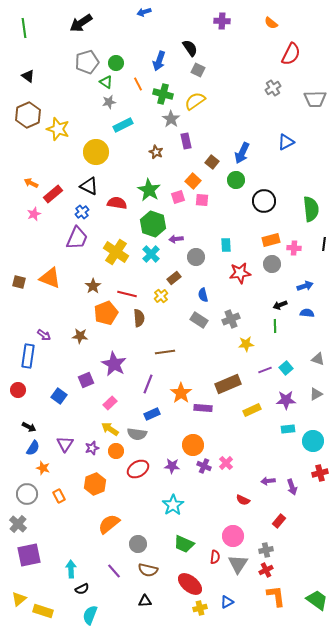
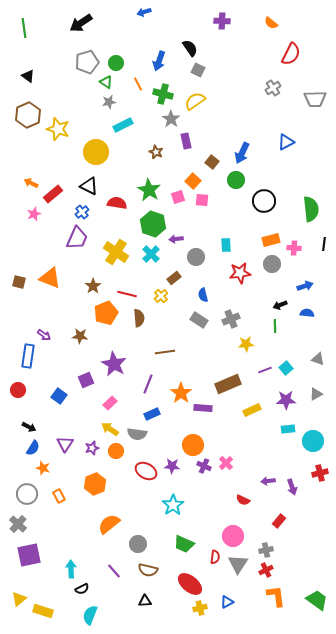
red ellipse at (138, 469): moved 8 px right, 2 px down; rotated 60 degrees clockwise
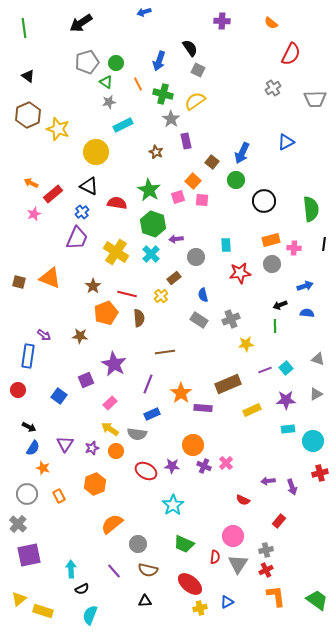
orange semicircle at (109, 524): moved 3 px right
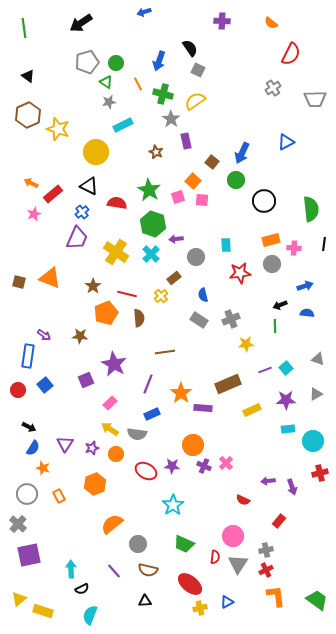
blue square at (59, 396): moved 14 px left, 11 px up; rotated 14 degrees clockwise
orange circle at (116, 451): moved 3 px down
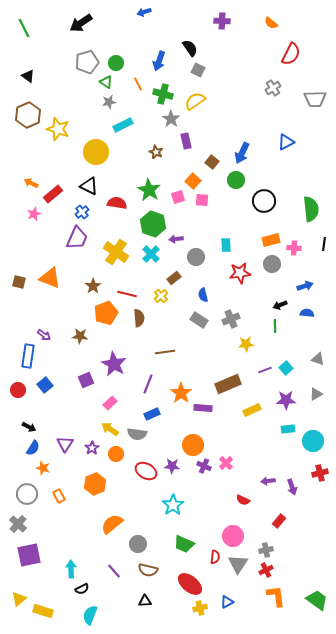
green line at (24, 28): rotated 18 degrees counterclockwise
purple star at (92, 448): rotated 16 degrees counterclockwise
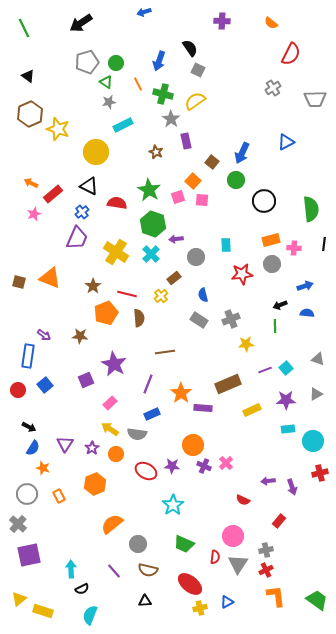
brown hexagon at (28, 115): moved 2 px right, 1 px up
red star at (240, 273): moved 2 px right, 1 px down
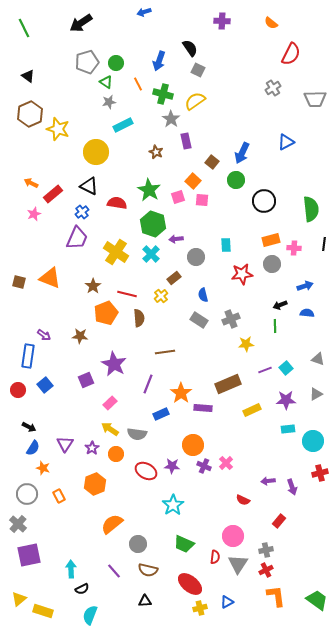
blue rectangle at (152, 414): moved 9 px right
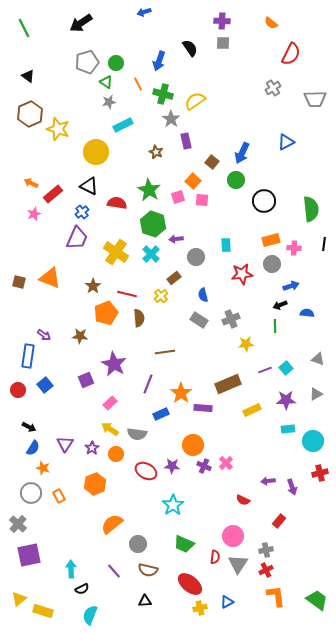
gray square at (198, 70): moved 25 px right, 27 px up; rotated 24 degrees counterclockwise
blue arrow at (305, 286): moved 14 px left
gray circle at (27, 494): moved 4 px right, 1 px up
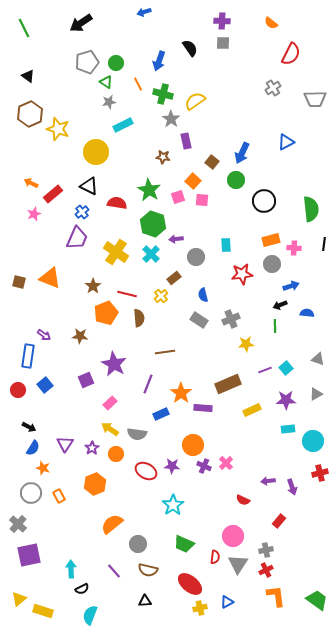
brown star at (156, 152): moved 7 px right, 5 px down; rotated 16 degrees counterclockwise
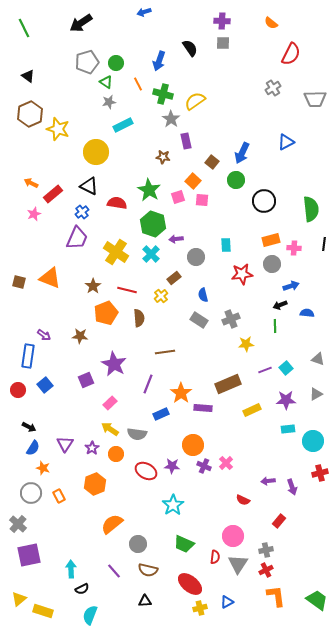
red line at (127, 294): moved 4 px up
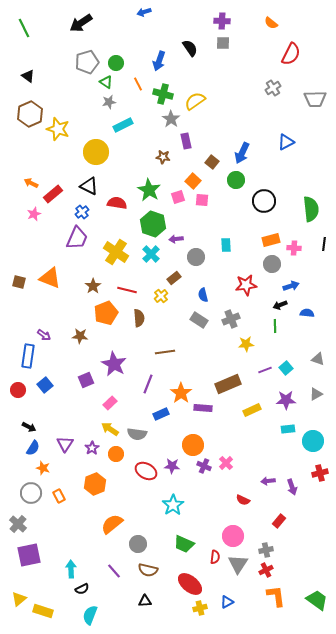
red star at (242, 274): moved 4 px right, 11 px down
